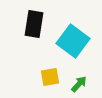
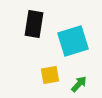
cyan square: rotated 36 degrees clockwise
yellow square: moved 2 px up
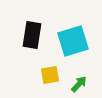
black rectangle: moved 2 px left, 11 px down
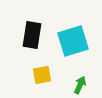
yellow square: moved 8 px left
green arrow: moved 1 px right, 1 px down; rotated 18 degrees counterclockwise
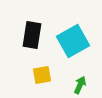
cyan square: rotated 12 degrees counterclockwise
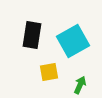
yellow square: moved 7 px right, 3 px up
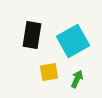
green arrow: moved 3 px left, 6 px up
